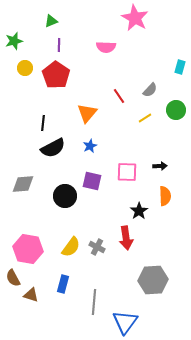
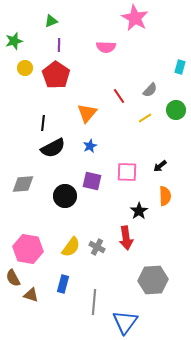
black arrow: rotated 144 degrees clockwise
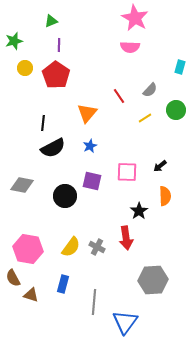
pink semicircle: moved 24 px right
gray diamond: moved 1 px left, 1 px down; rotated 15 degrees clockwise
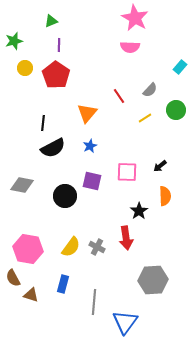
cyan rectangle: rotated 24 degrees clockwise
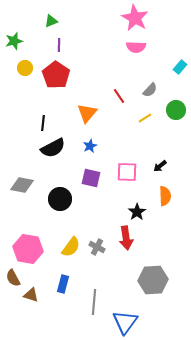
pink semicircle: moved 6 px right
purple square: moved 1 px left, 3 px up
black circle: moved 5 px left, 3 px down
black star: moved 2 px left, 1 px down
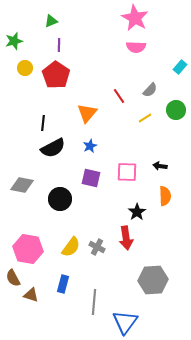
black arrow: rotated 48 degrees clockwise
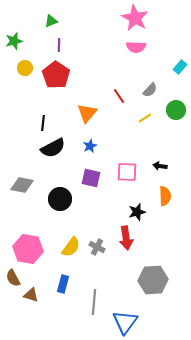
black star: rotated 18 degrees clockwise
